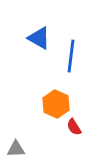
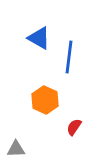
blue line: moved 2 px left, 1 px down
orange hexagon: moved 11 px left, 4 px up
red semicircle: rotated 66 degrees clockwise
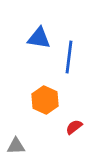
blue triangle: rotated 20 degrees counterclockwise
red semicircle: rotated 18 degrees clockwise
gray triangle: moved 3 px up
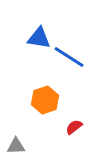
blue line: rotated 64 degrees counterclockwise
orange hexagon: rotated 16 degrees clockwise
